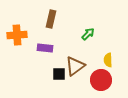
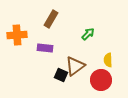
brown rectangle: rotated 18 degrees clockwise
black square: moved 2 px right, 1 px down; rotated 24 degrees clockwise
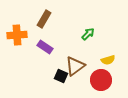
brown rectangle: moved 7 px left
purple rectangle: moved 1 px up; rotated 28 degrees clockwise
yellow semicircle: rotated 104 degrees counterclockwise
black square: moved 1 px down
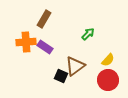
orange cross: moved 9 px right, 7 px down
yellow semicircle: rotated 32 degrees counterclockwise
red circle: moved 7 px right
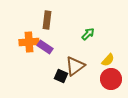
brown rectangle: moved 3 px right, 1 px down; rotated 24 degrees counterclockwise
orange cross: moved 3 px right
red circle: moved 3 px right, 1 px up
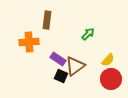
purple rectangle: moved 13 px right, 12 px down
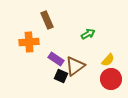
brown rectangle: rotated 30 degrees counterclockwise
green arrow: rotated 16 degrees clockwise
purple rectangle: moved 2 px left
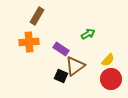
brown rectangle: moved 10 px left, 4 px up; rotated 54 degrees clockwise
purple rectangle: moved 5 px right, 10 px up
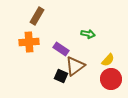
green arrow: rotated 40 degrees clockwise
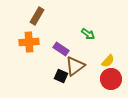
green arrow: rotated 24 degrees clockwise
yellow semicircle: moved 1 px down
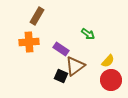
red circle: moved 1 px down
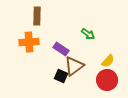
brown rectangle: rotated 30 degrees counterclockwise
brown triangle: moved 1 px left
red circle: moved 4 px left
